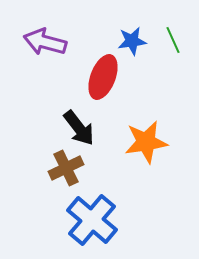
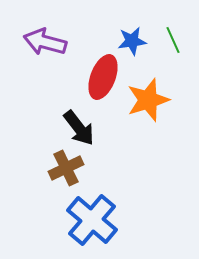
orange star: moved 2 px right, 42 px up; rotated 9 degrees counterclockwise
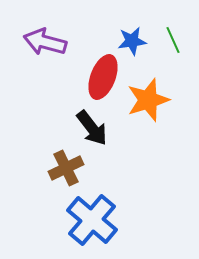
black arrow: moved 13 px right
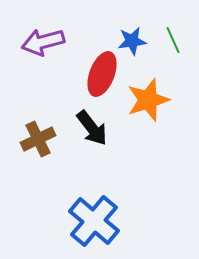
purple arrow: moved 2 px left; rotated 30 degrees counterclockwise
red ellipse: moved 1 px left, 3 px up
brown cross: moved 28 px left, 29 px up
blue cross: moved 2 px right, 1 px down
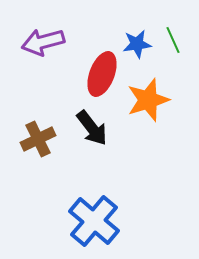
blue star: moved 5 px right, 3 px down
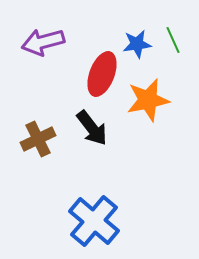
orange star: rotated 6 degrees clockwise
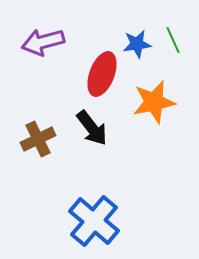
orange star: moved 6 px right, 2 px down
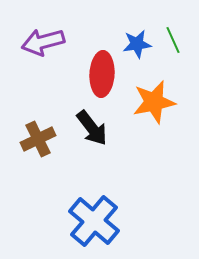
red ellipse: rotated 18 degrees counterclockwise
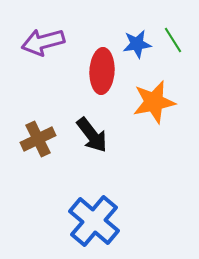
green line: rotated 8 degrees counterclockwise
red ellipse: moved 3 px up
black arrow: moved 7 px down
